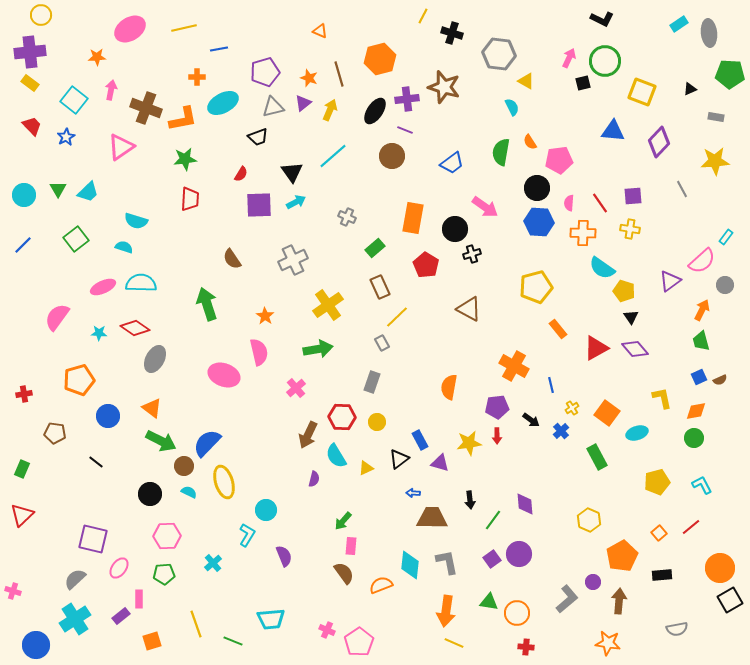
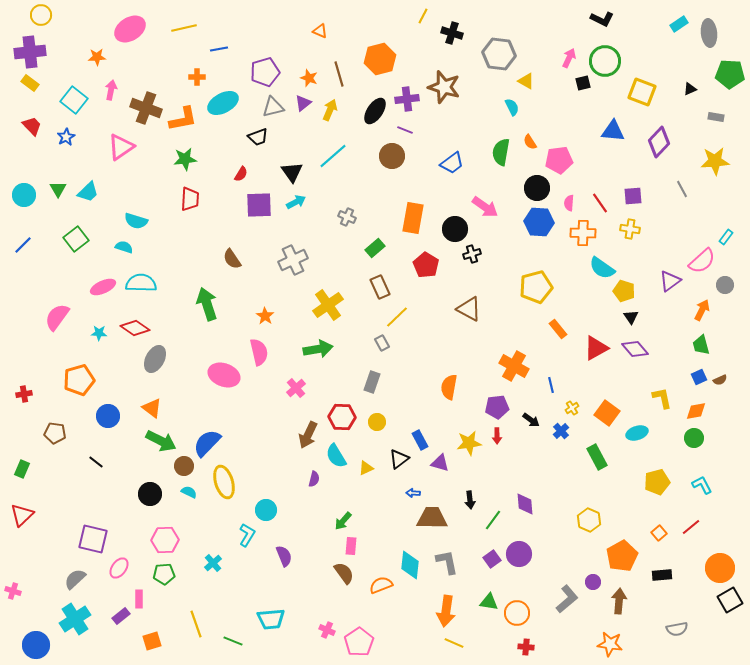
green trapezoid at (701, 341): moved 4 px down
pink hexagon at (167, 536): moved 2 px left, 4 px down
orange star at (608, 643): moved 2 px right, 1 px down
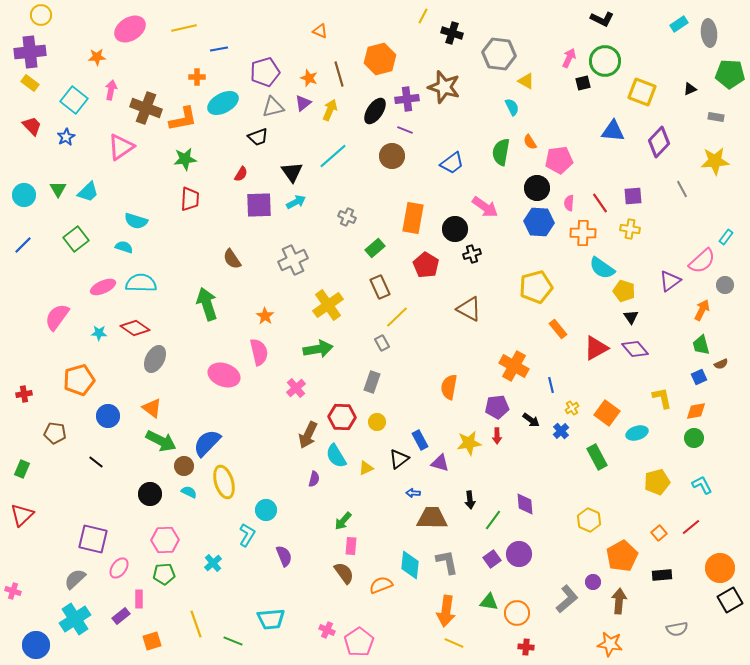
brown semicircle at (720, 380): moved 1 px right, 16 px up
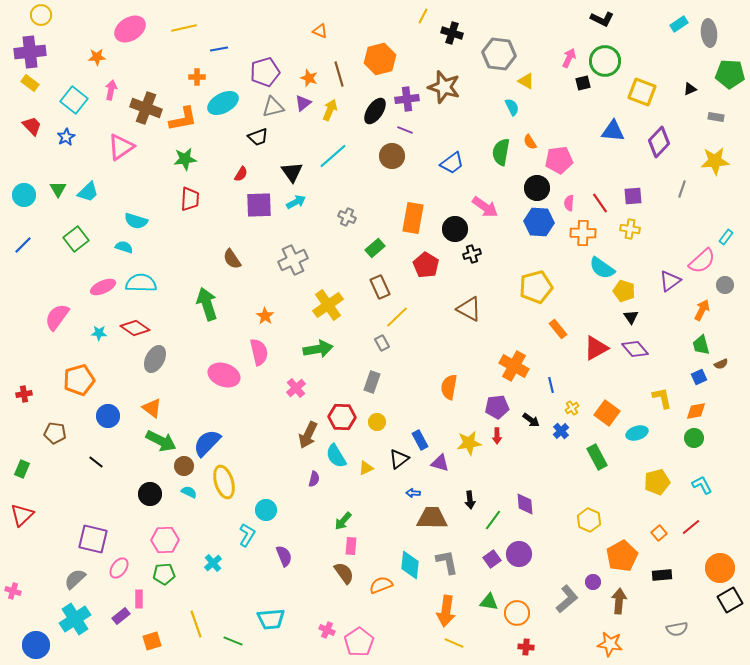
gray line at (682, 189): rotated 48 degrees clockwise
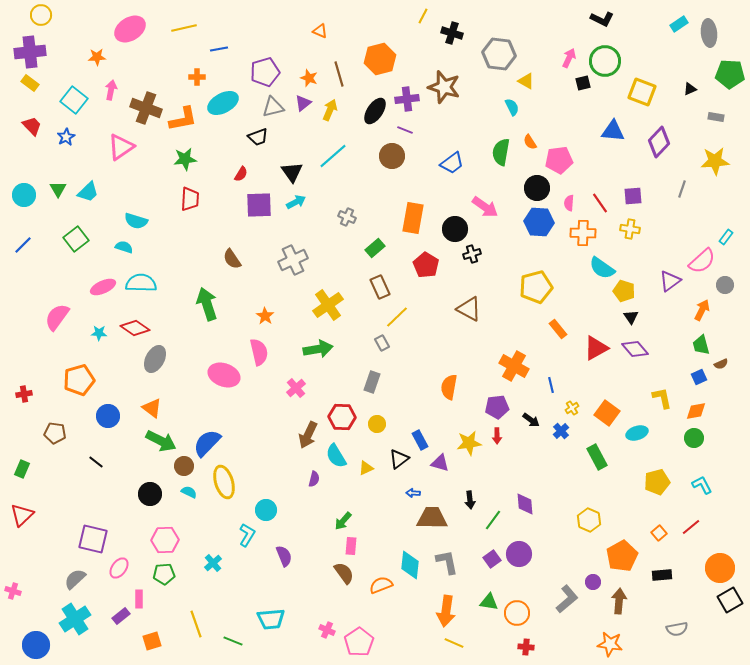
yellow circle at (377, 422): moved 2 px down
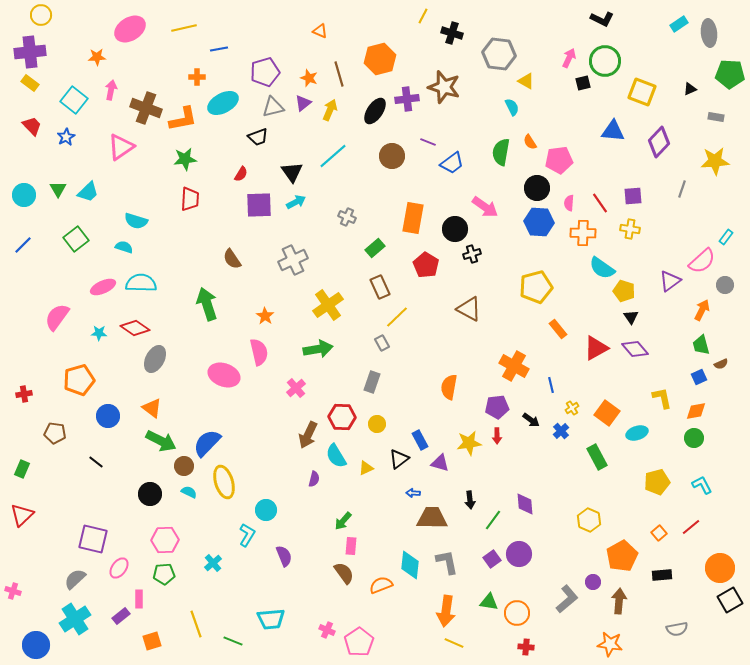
purple line at (405, 130): moved 23 px right, 12 px down
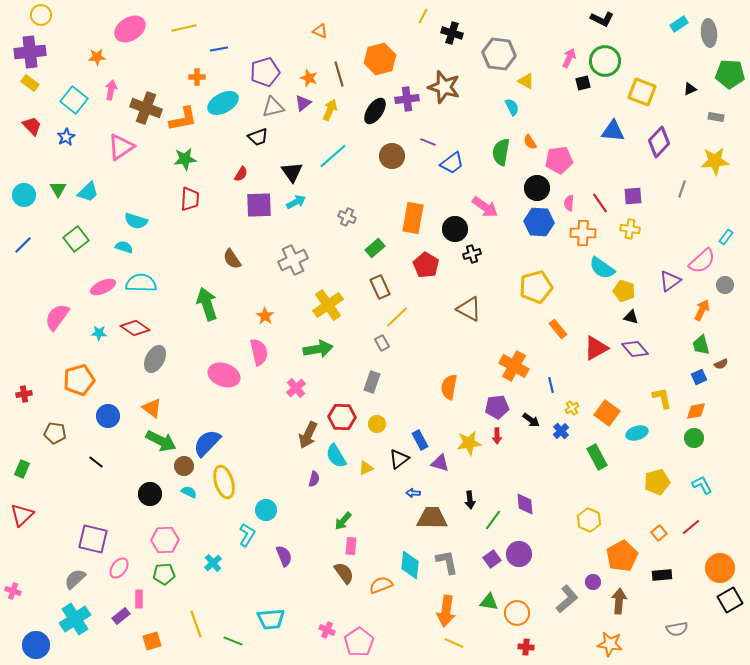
black triangle at (631, 317): rotated 42 degrees counterclockwise
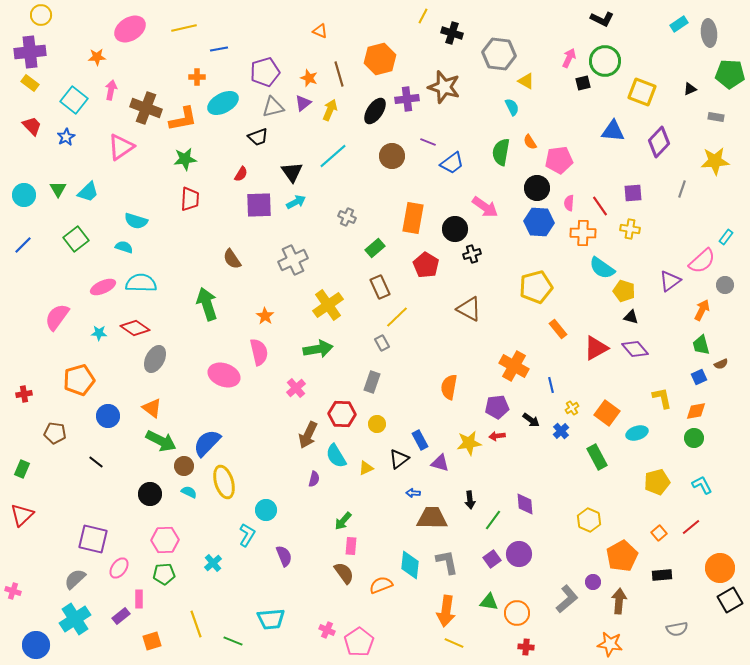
purple square at (633, 196): moved 3 px up
red line at (600, 203): moved 3 px down
red hexagon at (342, 417): moved 3 px up
red arrow at (497, 436): rotated 84 degrees clockwise
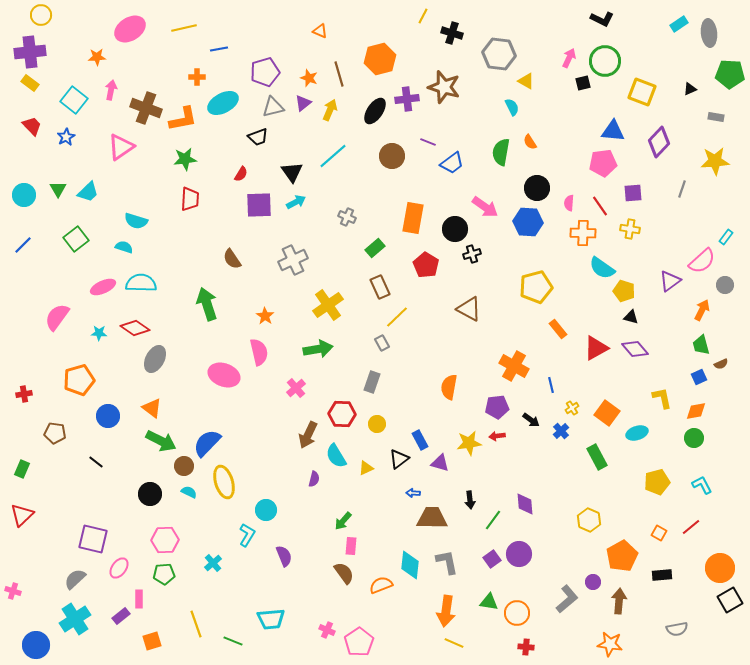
pink pentagon at (559, 160): moved 44 px right, 3 px down
blue hexagon at (539, 222): moved 11 px left
orange square at (659, 533): rotated 21 degrees counterclockwise
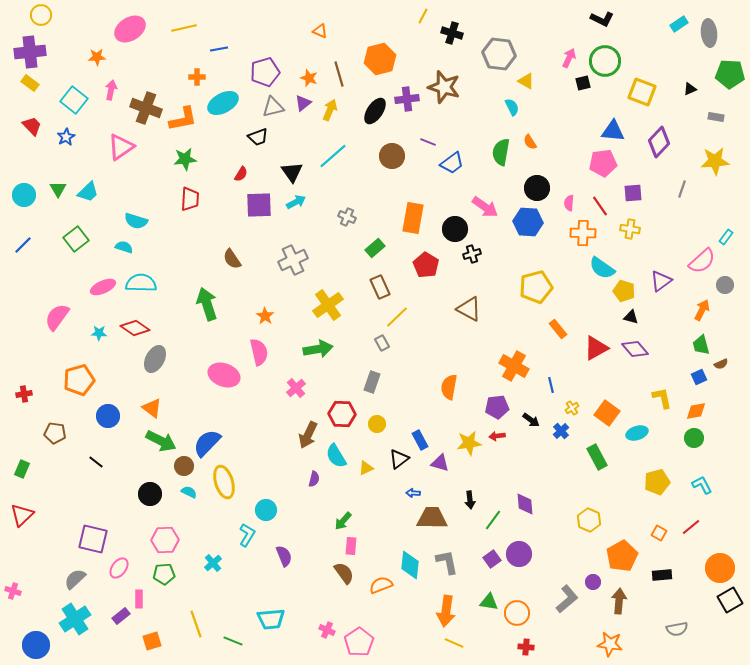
purple triangle at (670, 281): moved 9 px left
